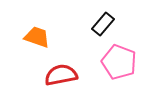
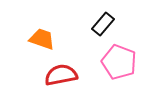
orange trapezoid: moved 5 px right, 2 px down
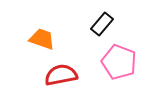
black rectangle: moved 1 px left
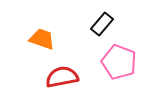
red semicircle: moved 1 px right, 2 px down
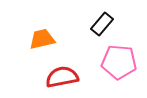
orange trapezoid: rotated 32 degrees counterclockwise
pink pentagon: rotated 16 degrees counterclockwise
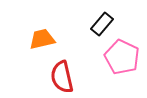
pink pentagon: moved 3 px right, 5 px up; rotated 20 degrees clockwise
red semicircle: rotated 92 degrees counterclockwise
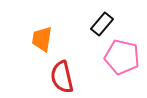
orange trapezoid: rotated 68 degrees counterclockwise
pink pentagon: rotated 12 degrees counterclockwise
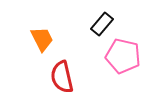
orange trapezoid: rotated 144 degrees clockwise
pink pentagon: moved 1 px right, 1 px up
